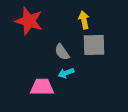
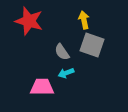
gray square: moved 2 px left; rotated 20 degrees clockwise
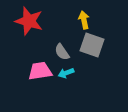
pink trapezoid: moved 2 px left, 16 px up; rotated 10 degrees counterclockwise
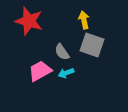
pink trapezoid: rotated 20 degrees counterclockwise
